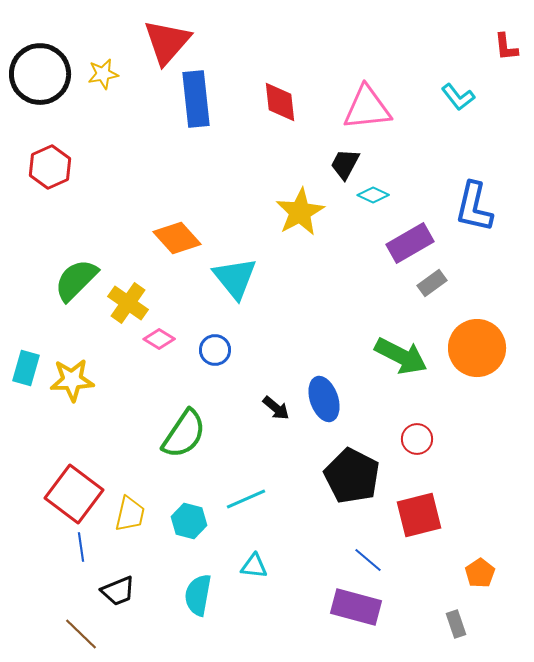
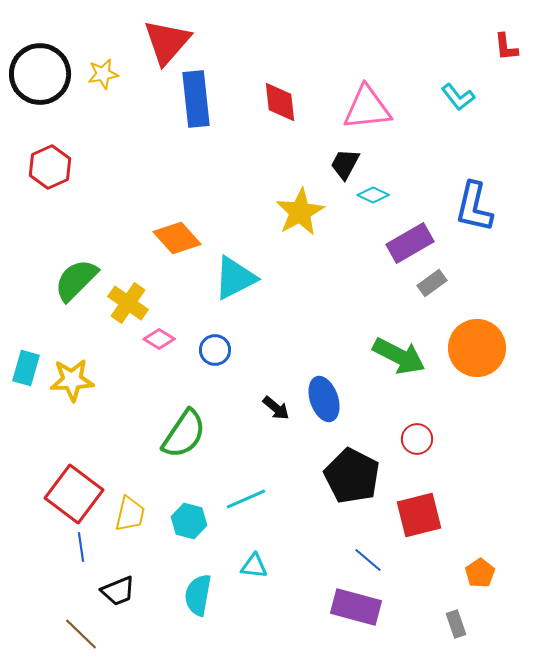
cyan triangle at (235, 278): rotated 42 degrees clockwise
green arrow at (401, 356): moved 2 px left
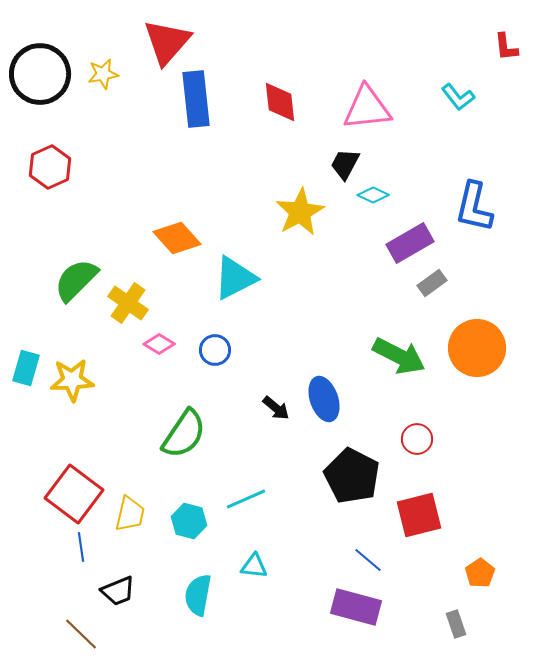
pink diamond at (159, 339): moved 5 px down
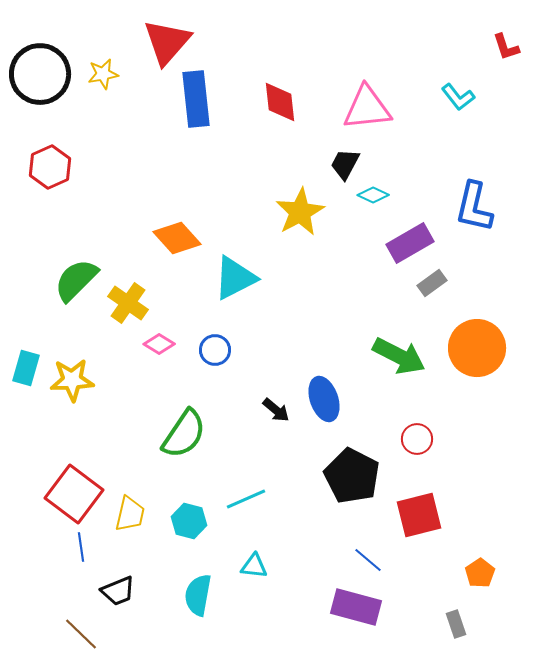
red L-shape at (506, 47): rotated 12 degrees counterclockwise
black arrow at (276, 408): moved 2 px down
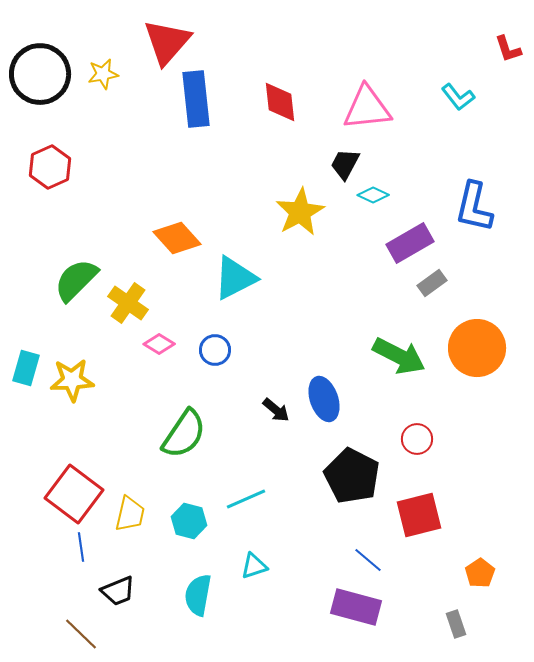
red L-shape at (506, 47): moved 2 px right, 2 px down
cyan triangle at (254, 566): rotated 24 degrees counterclockwise
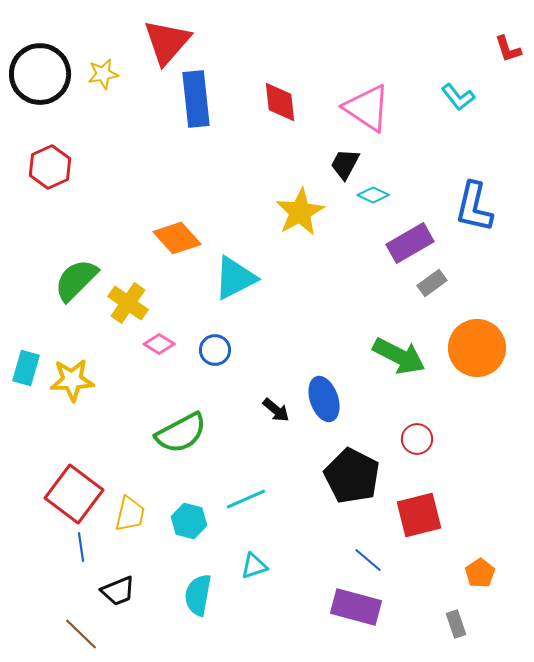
pink triangle at (367, 108): rotated 40 degrees clockwise
green semicircle at (184, 434): moved 3 px left, 1 px up; rotated 28 degrees clockwise
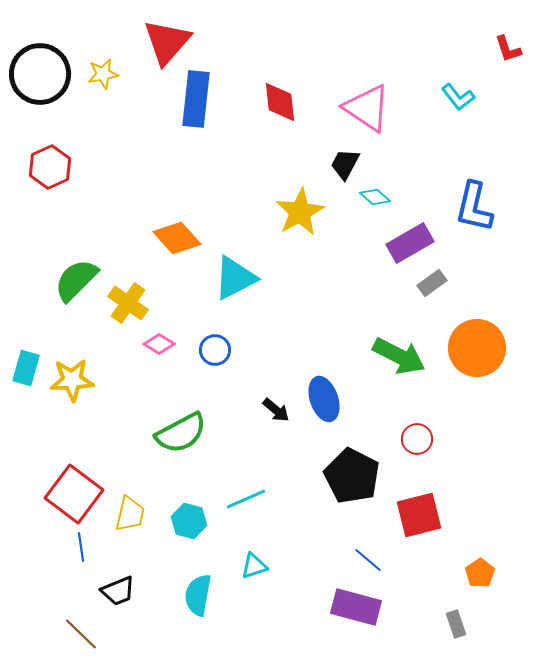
blue rectangle at (196, 99): rotated 12 degrees clockwise
cyan diamond at (373, 195): moved 2 px right, 2 px down; rotated 16 degrees clockwise
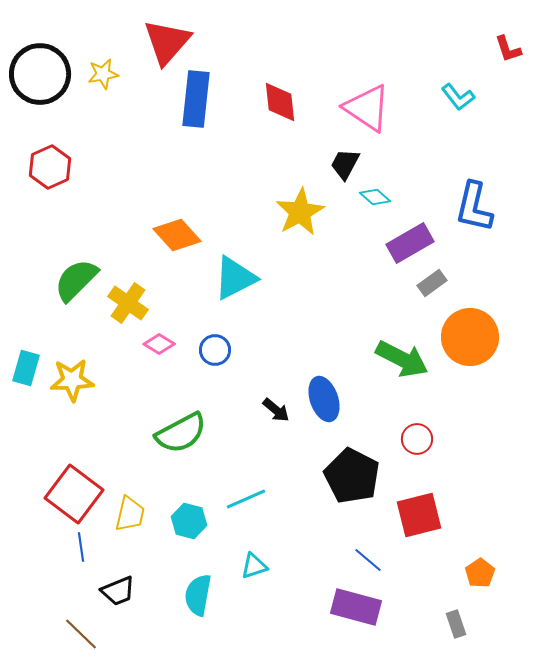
orange diamond at (177, 238): moved 3 px up
orange circle at (477, 348): moved 7 px left, 11 px up
green arrow at (399, 356): moved 3 px right, 3 px down
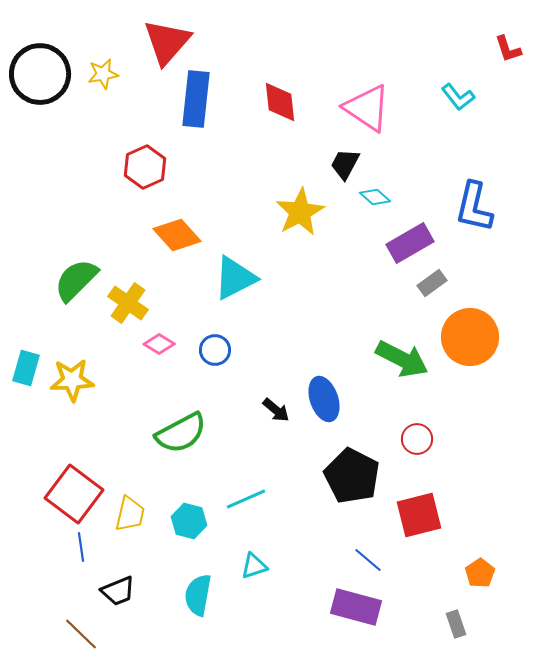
red hexagon at (50, 167): moved 95 px right
